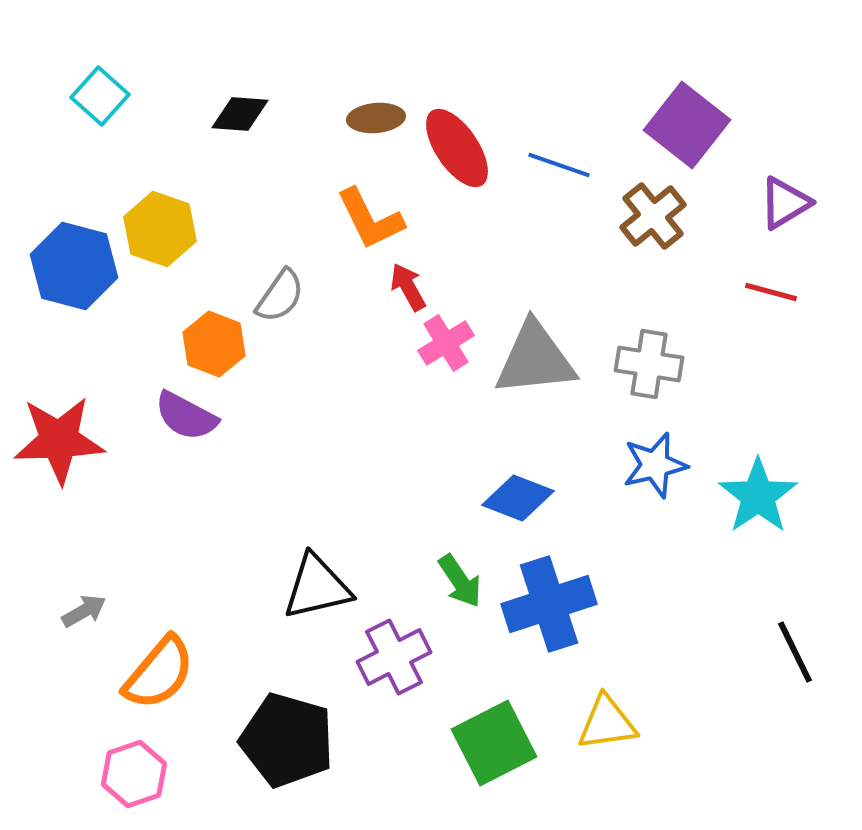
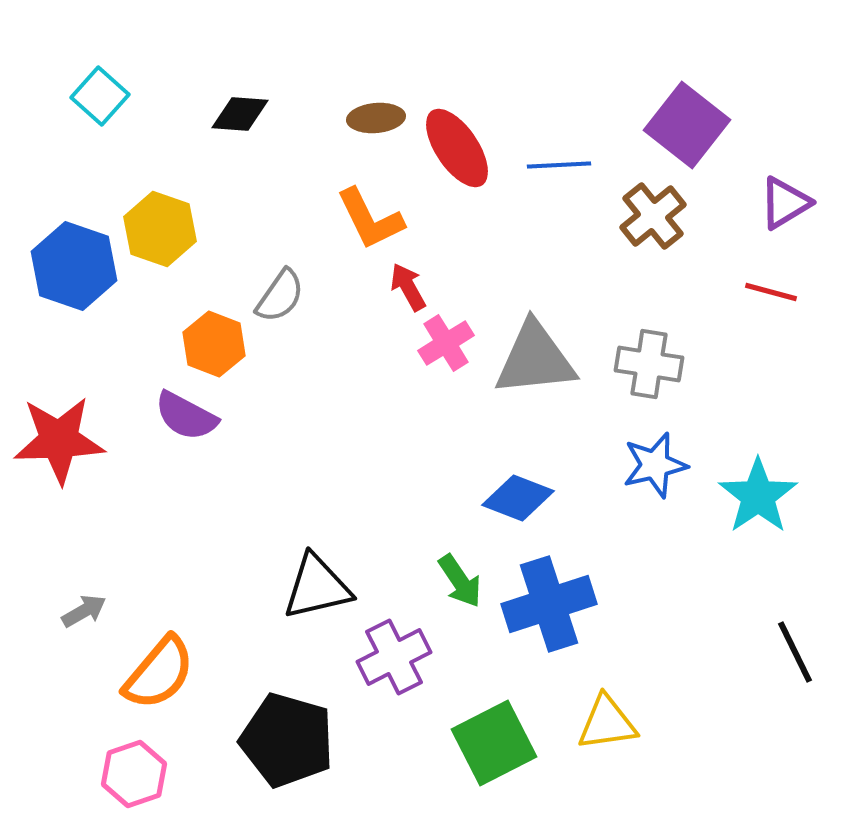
blue line: rotated 22 degrees counterclockwise
blue hexagon: rotated 4 degrees clockwise
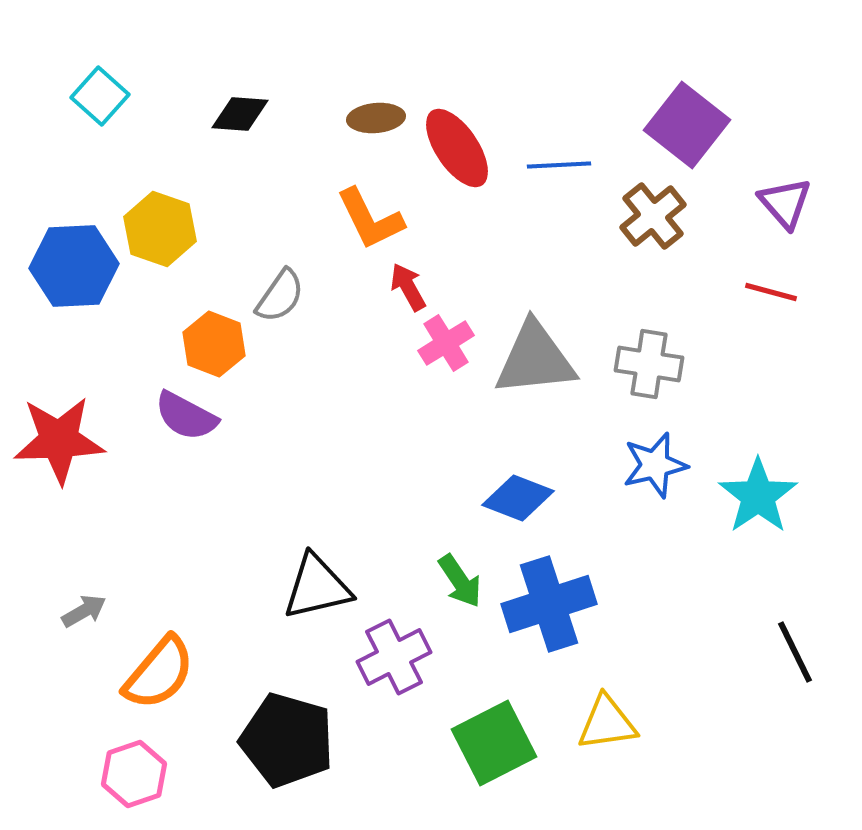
purple triangle: rotated 40 degrees counterclockwise
blue hexagon: rotated 22 degrees counterclockwise
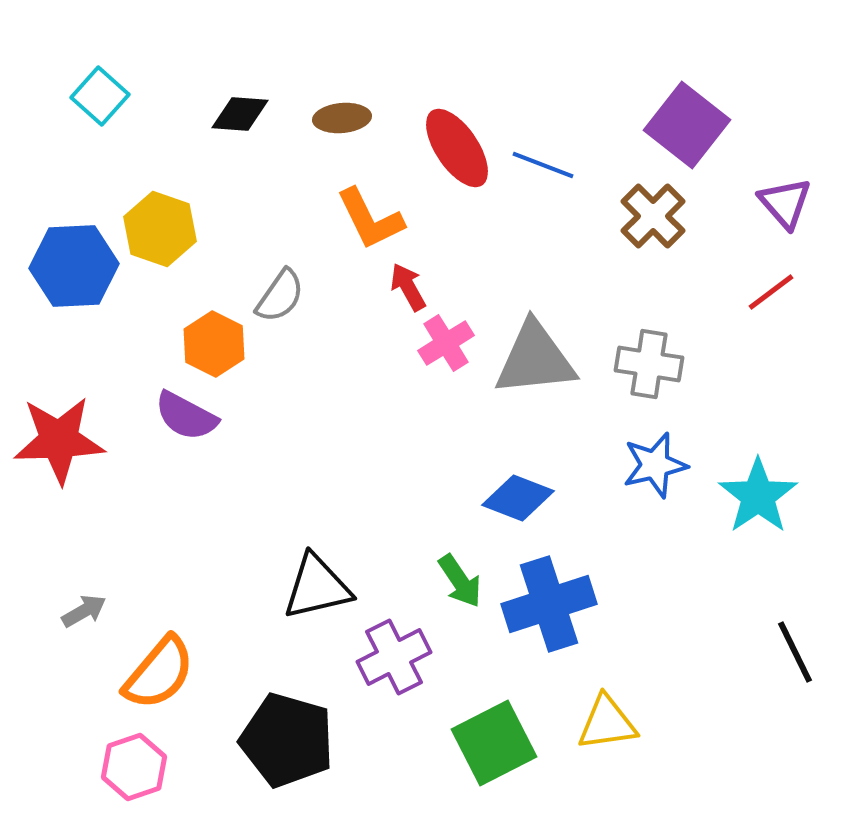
brown ellipse: moved 34 px left
blue line: moved 16 px left; rotated 24 degrees clockwise
brown cross: rotated 6 degrees counterclockwise
red line: rotated 52 degrees counterclockwise
orange hexagon: rotated 6 degrees clockwise
pink hexagon: moved 7 px up
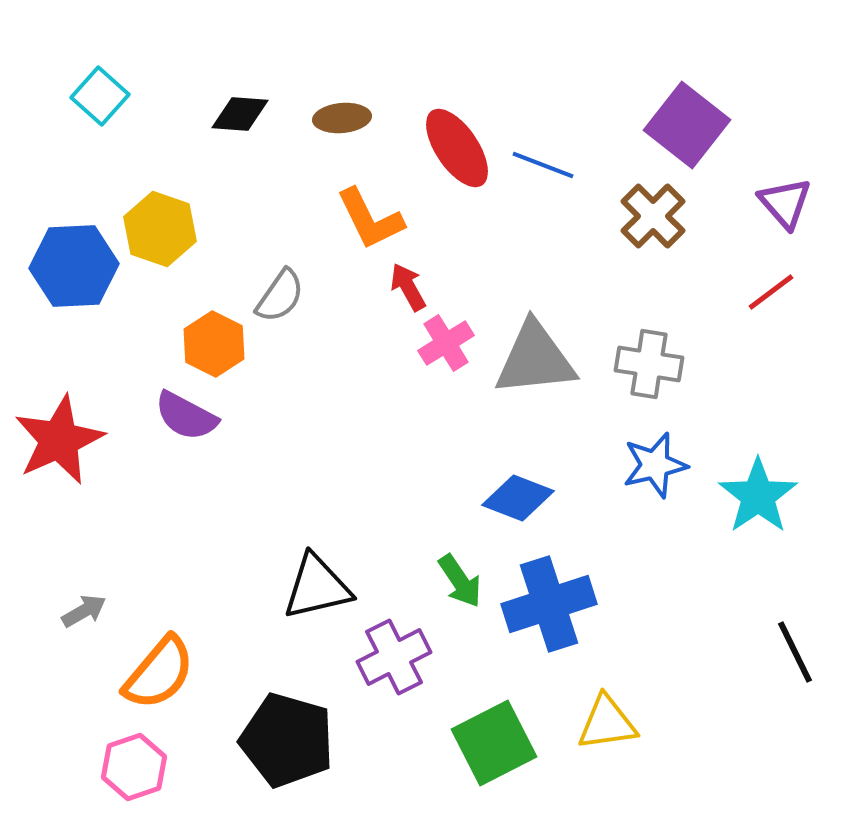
red star: rotated 22 degrees counterclockwise
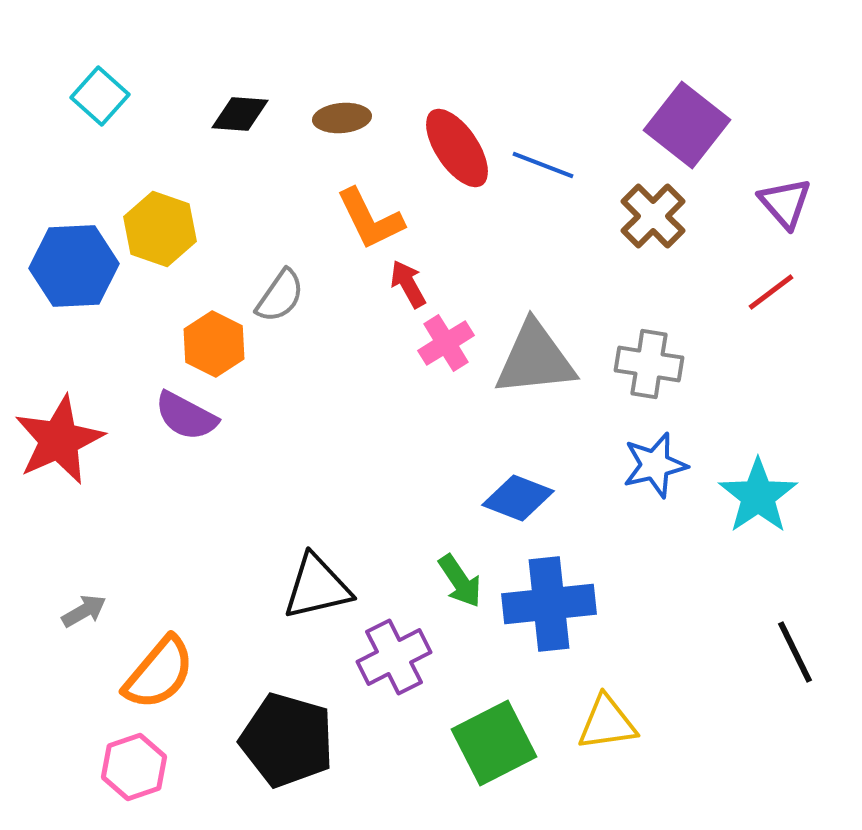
red arrow: moved 3 px up
blue cross: rotated 12 degrees clockwise
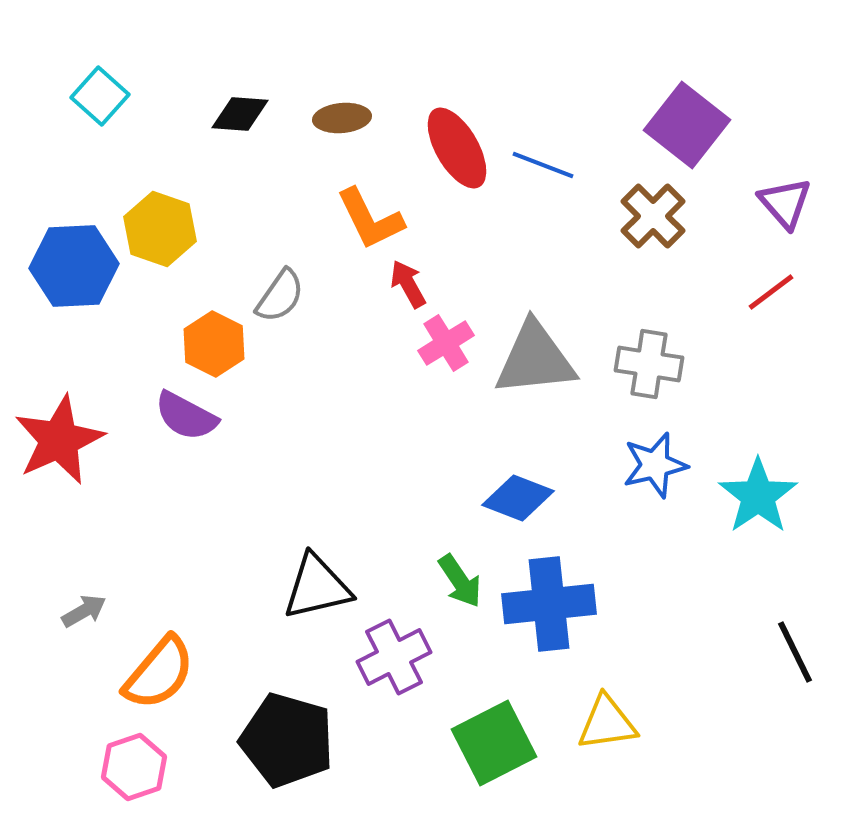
red ellipse: rotated 4 degrees clockwise
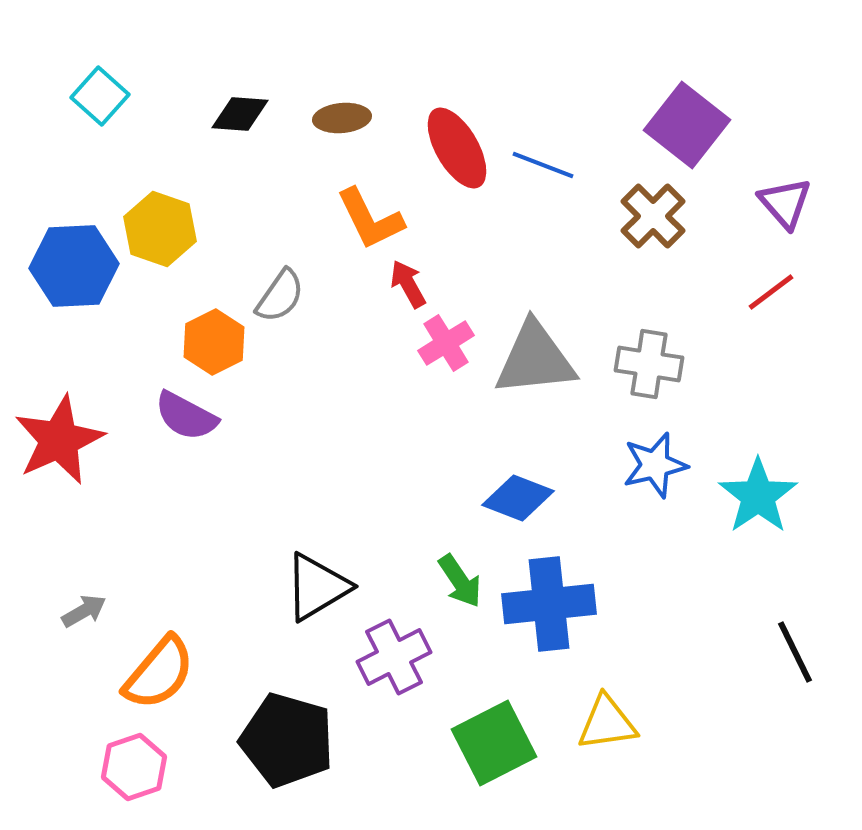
orange hexagon: moved 2 px up; rotated 6 degrees clockwise
black triangle: rotated 18 degrees counterclockwise
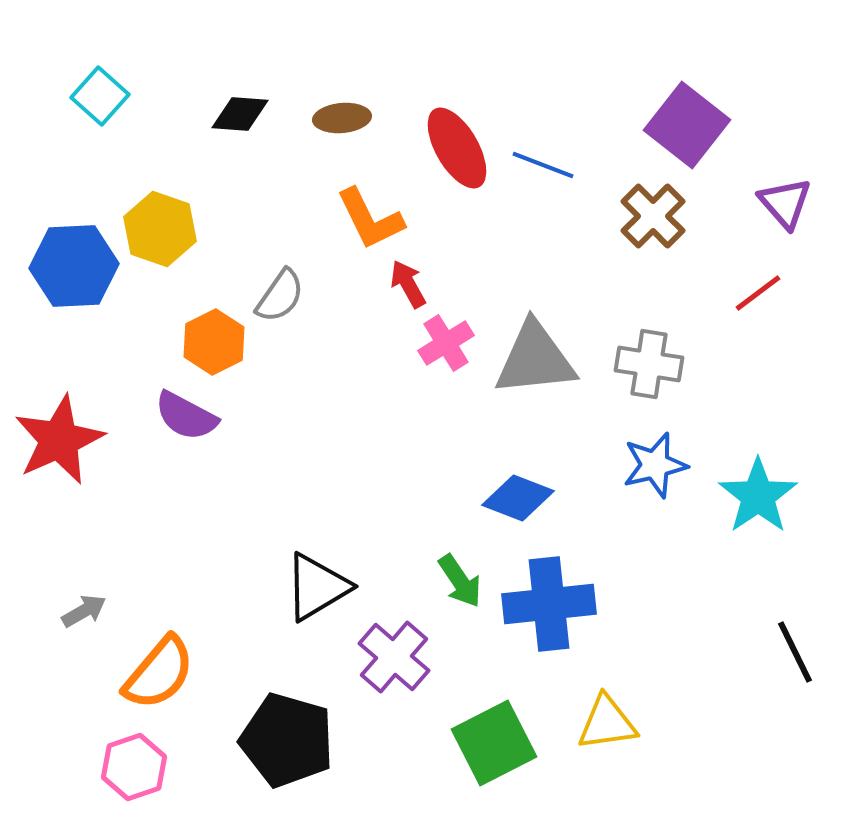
red line: moved 13 px left, 1 px down
purple cross: rotated 22 degrees counterclockwise
